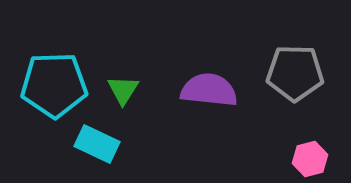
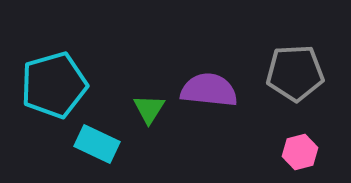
gray pentagon: rotated 4 degrees counterclockwise
cyan pentagon: rotated 14 degrees counterclockwise
green triangle: moved 26 px right, 19 px down
pink hexagon: moved 10 px left, 7 px up
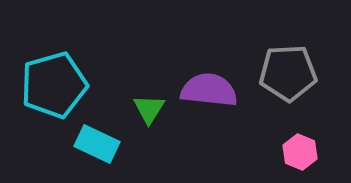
gray pentagon: moved 7 px left
pink hexagon: rotated 24 degrees counterclockwise
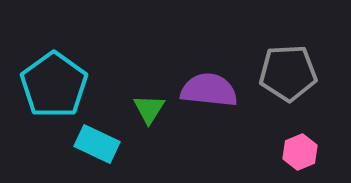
cyan pentagon: rotated 20 degrees counterclockwise
pink hexagon: rotated 16 degrees clockwise
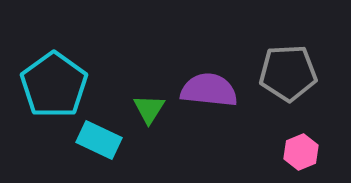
cyan rectangle: moved 2 px right, 4 px up
pink hexagon: moved 1 px right
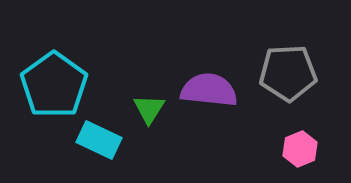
pink hexagon: moved 1 px left, 3 px up
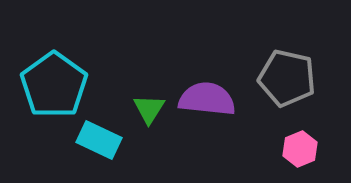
gray pentagon: moved 1 px left, 5 px down; rotated 16 degrees clockwise
purple semicircle: moved 2 px left, 9 px down
